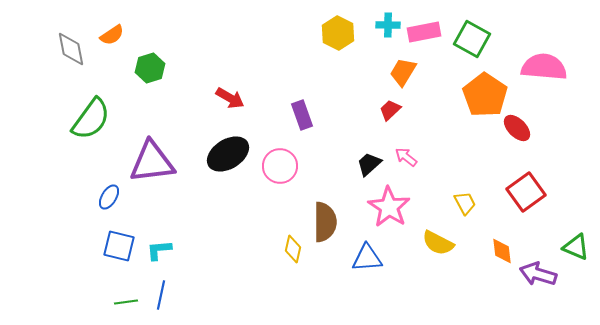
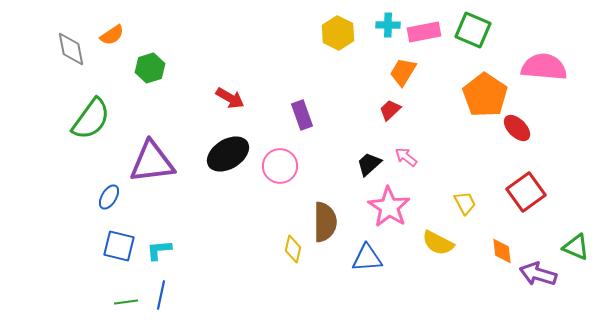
green square: moved 1 px right, 9 px up; rotated 6 degrees counterclockwise
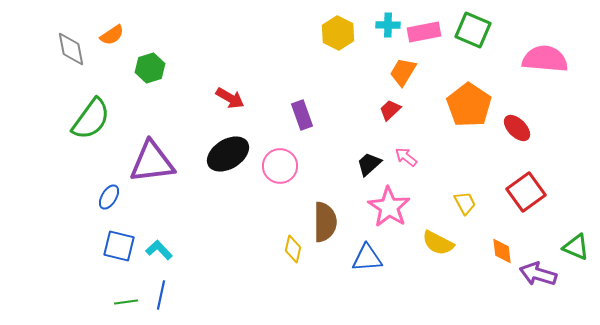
pink semicircle: moved 1 px right, 8 px up
orange pentagon: moved 16 px left, 10 px down
cyan L-shape: rotated 52 degrees clockwise
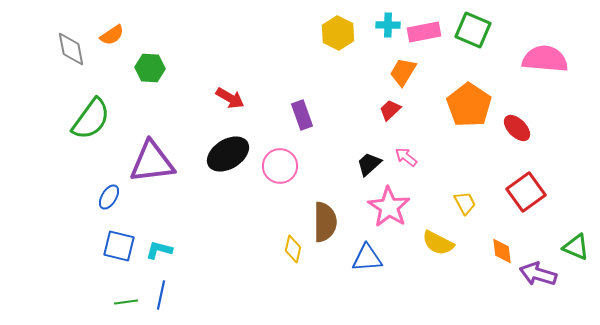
green hexagon: rotated 20 degrees clockwise
cyan L-shape: rotated 32 degrees counterclockwise
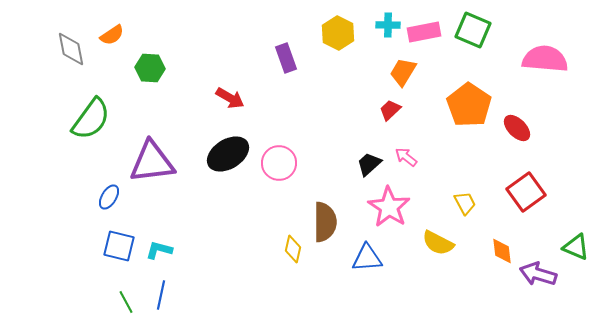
purple rectangle: moved 16 px left, 57 px up
pink circle: moved 1 px left, 3 px up
green line: rotated 70 degrees clockwise
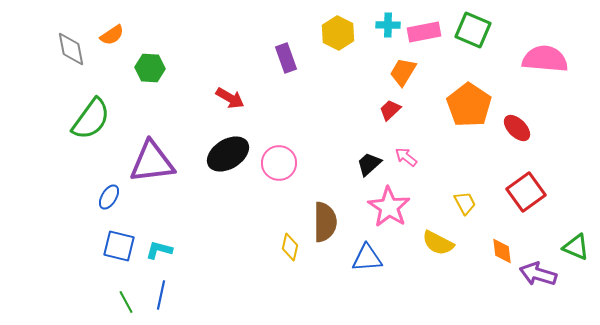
yellow diamond: moved 3 px left, 2 px up
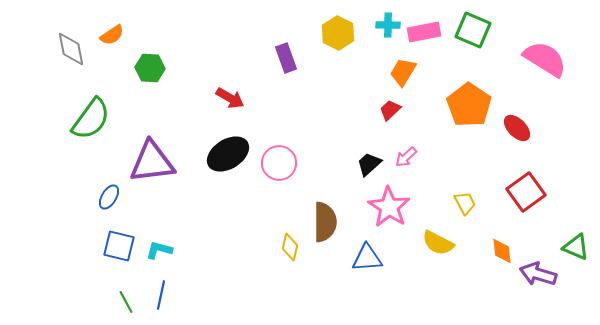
pink semicircle: rotated 27 degrees clockwise
pink arrow: rotated 80 degrees counterclockwise
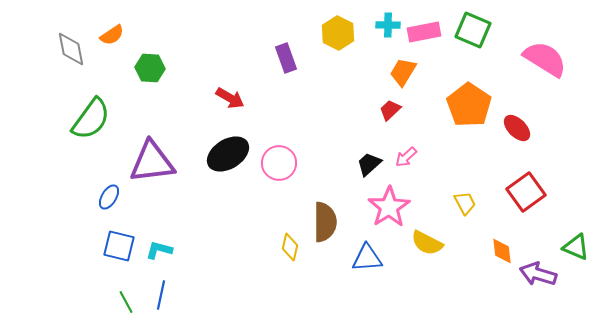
pink star: rotated 6 degrees clockwise
yellow semicircle: moved 11 px left
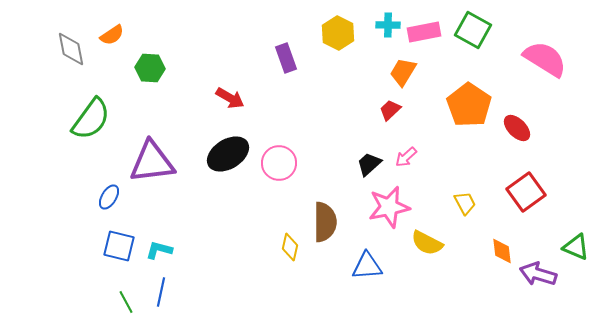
green square: rotated 6 degrees clockwise
pink star: rotated 21 degrees clockwise
blue triangle: moved 8 px down
blue line: moved 3 px up
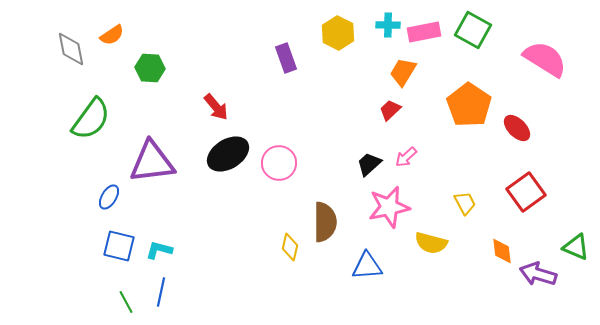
red arrow: moved 14 px left, 9 px down; rotated 20 degrees clockwise
yellow semicircle: moved 4 px right; rotated 12 degrees counterclockwise
